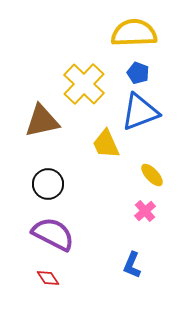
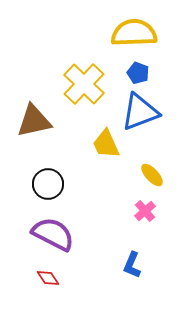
brown triangle: moved 8 px left
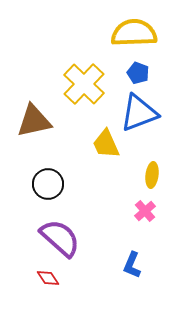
blue triangle: moved 1 px left, 1 px down
yellow ellipse: rotated 50 degrees clockwise
purple semicircle: moved 7 px right, 4 px down; rotated 15 degrees clockwise
